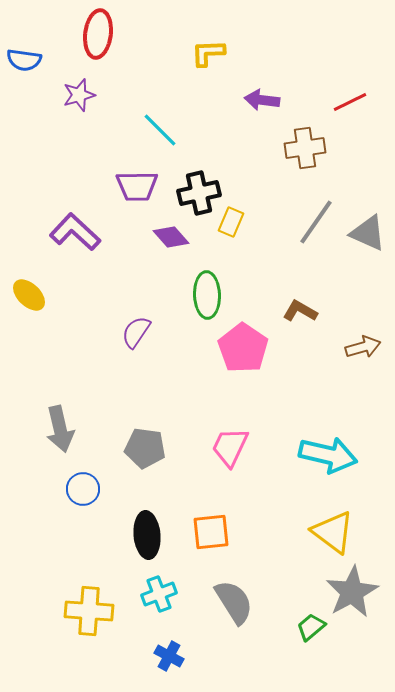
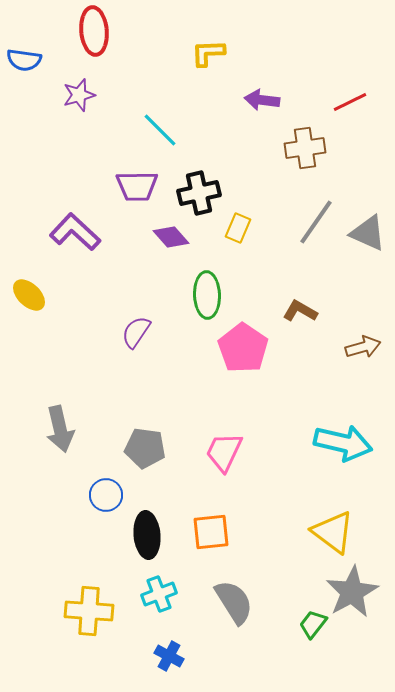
red ellipse: moved 4 px left, 3 px up; rotated 12 degrees counterclockwise
yellow rectangle: moved 7 px right, 6 px down
pink trapezoid: moved 6 px left, 5 px down
cyan arrow: moved 15 px right, 12 px up
blue circle: moved 23 px right, 6 px down
green trapezoid: moved 2 px right, 3 px up; rotated 12 degrees counterclockwise
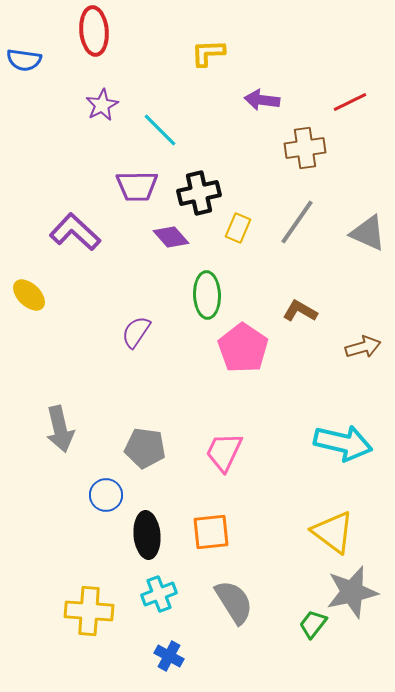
purple star: moved 23 px right, 10 px down; rotated 12 degrees counterclockwise
gray line: moved 19 px left
gray star: rotated 16 degrees clockwise
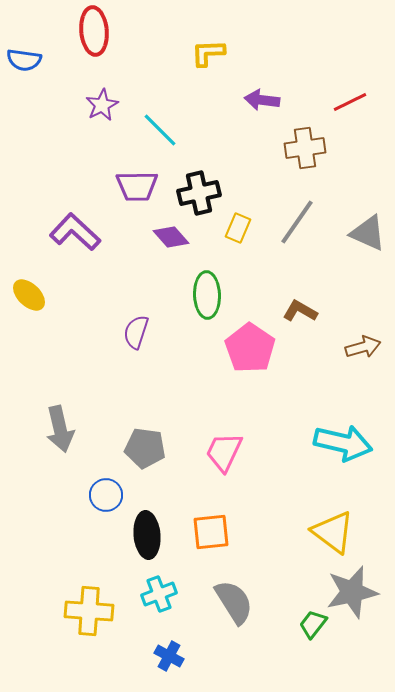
purple semicircle: rotated 16 degrees counterclockwise
pink pentagon: moved 7 px right
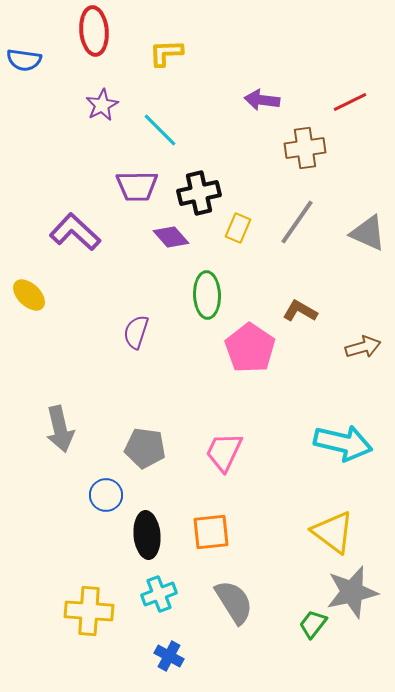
yellow L-shape: moved 42 px left
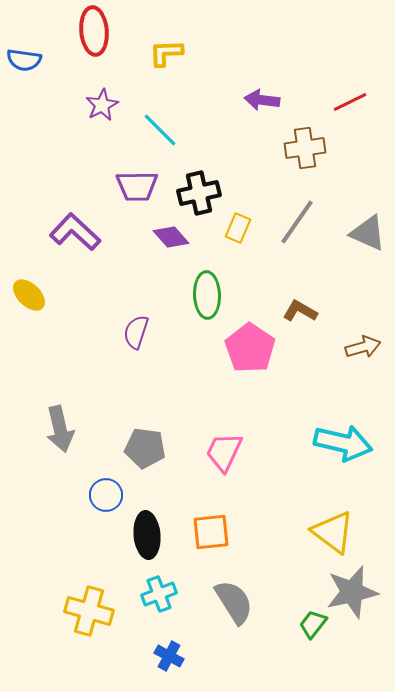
yellow cross: rotated 12 degrees clockwise
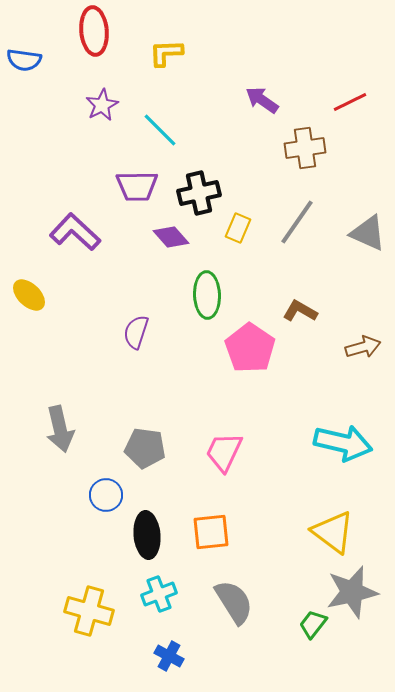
purple arrow: rotated 28 degrees clockwise
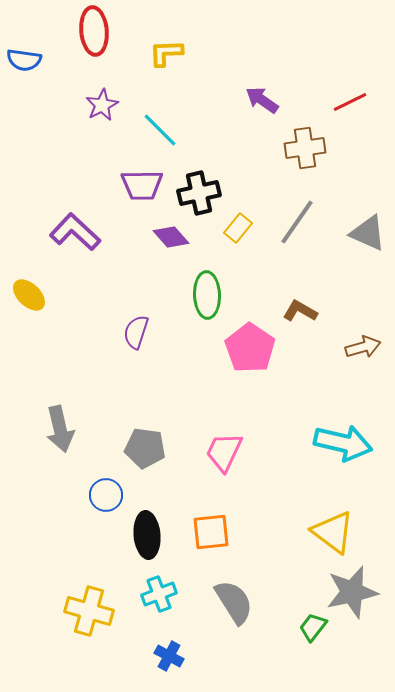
purple trapezoid: moved 5 px right, 1 px up
yellow rectangle: rotated 16 degrees clockwise
green trapezoid: moved 3 px down
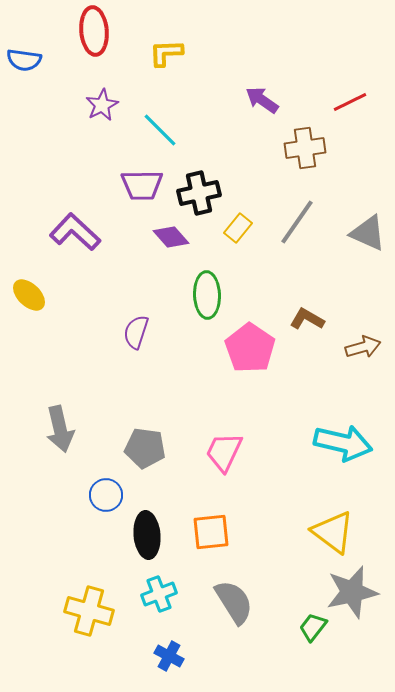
brown L-shape: moved 7 px right, 8 px down
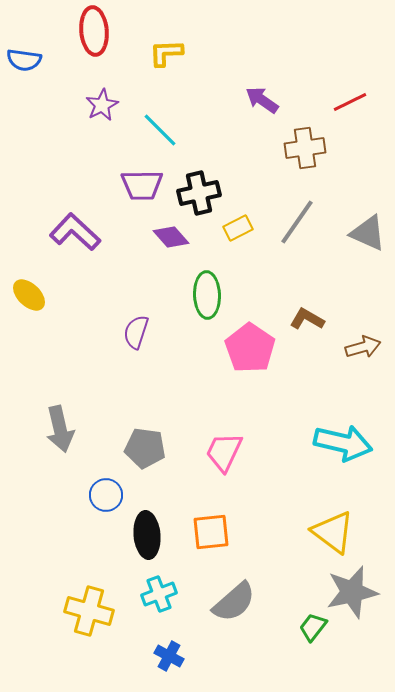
yellow rectangle: rotated 24 degrees clockwise
gray semicircle: rotated 81 degrees clockwise
